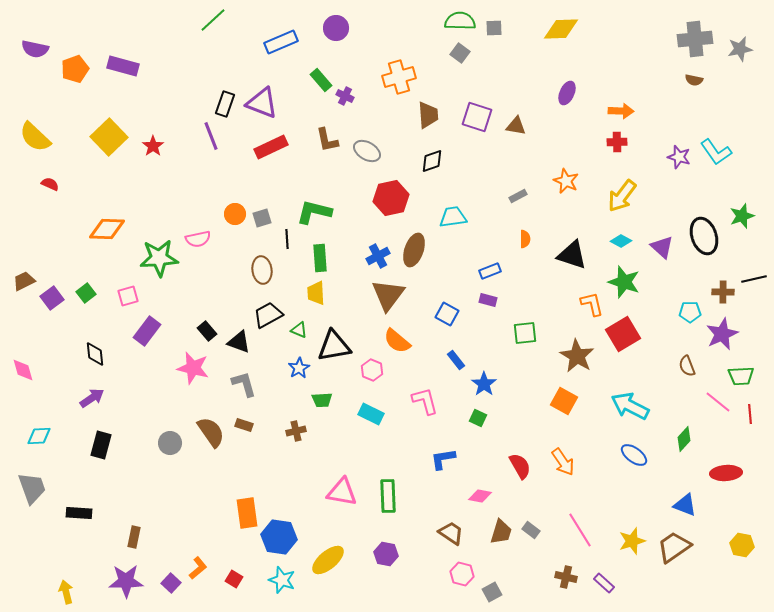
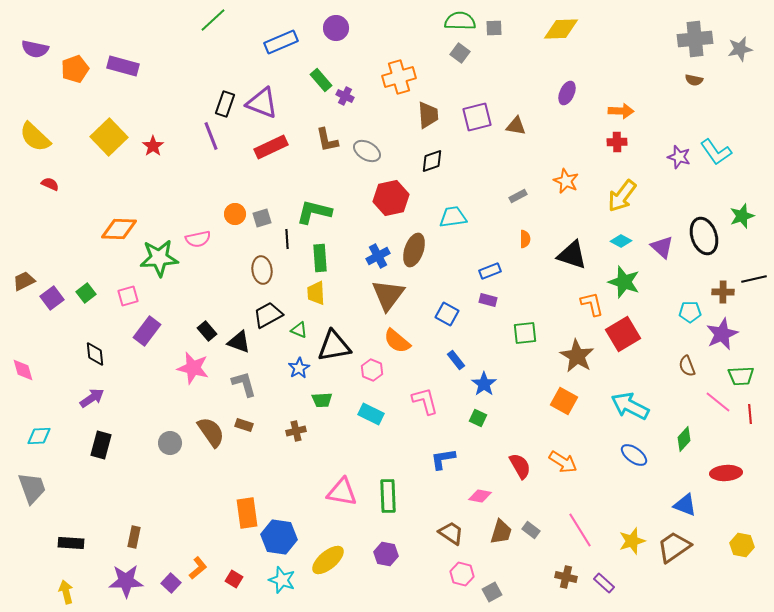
purple square at (477, 117): rotated 32 degrees counterclockwise
orange diamond at (107, 229): moved 12 px right
orange arrow at (563, 462): rotated 24 degrees counterclockwise
black rectangle at (79, 513): moved 8 px left, 30 px down
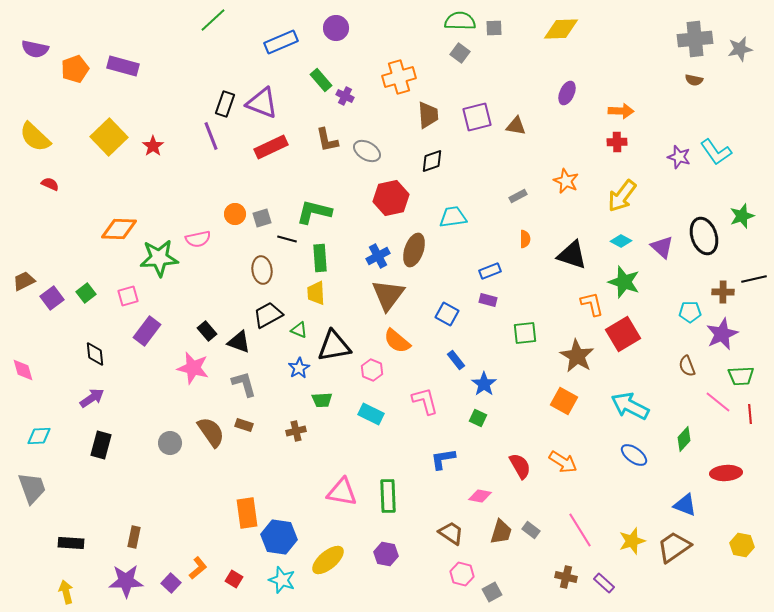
black line at (287, 239): rotated 72 degrees counterclockwise
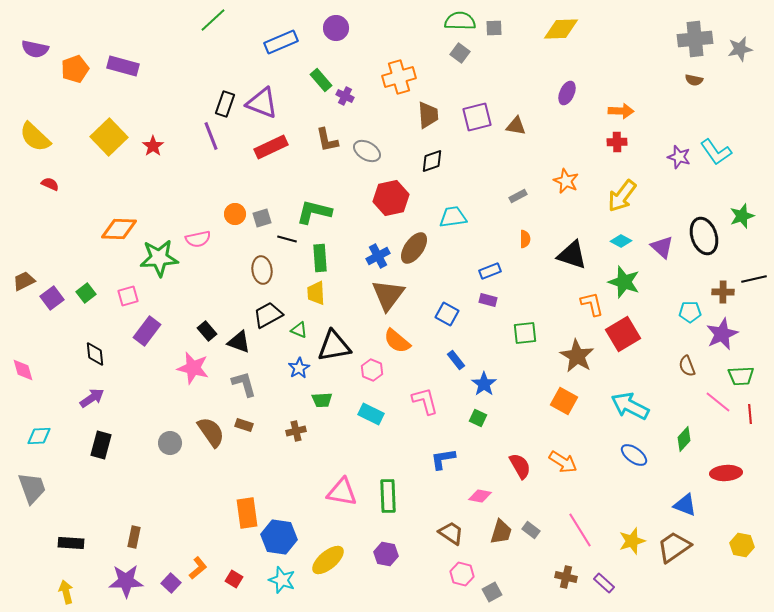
brown ellipse at (414, 250): moved 2 px up; rotated 16 degrees clockwise
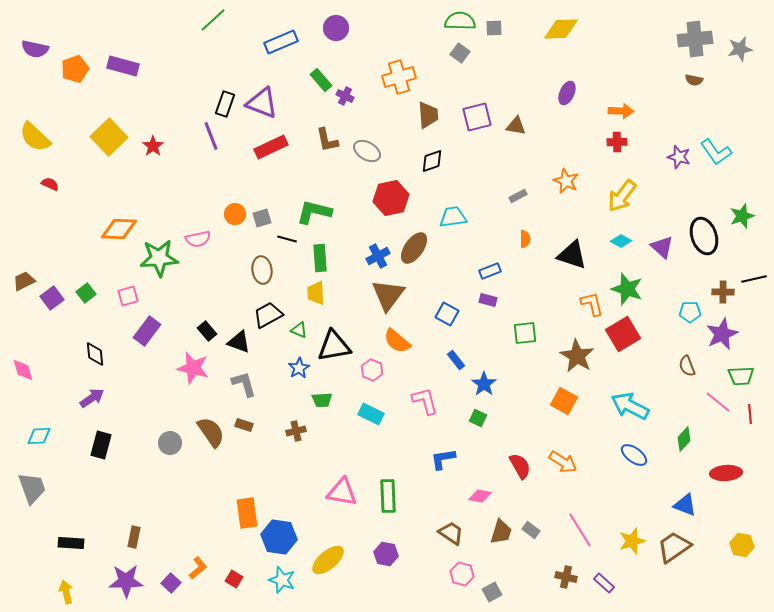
green star at (624, 282): moved 3 px right, 7 px down
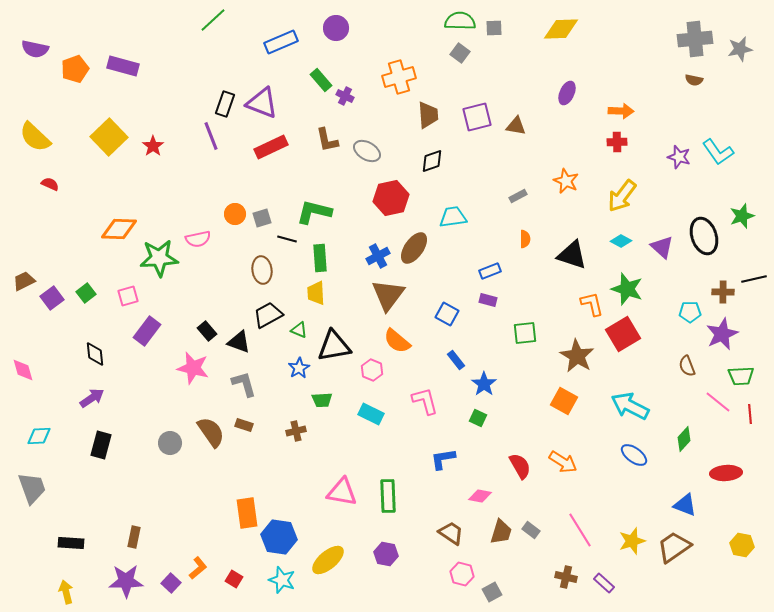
cyan L-shape at (716, 152): moved 2 px right
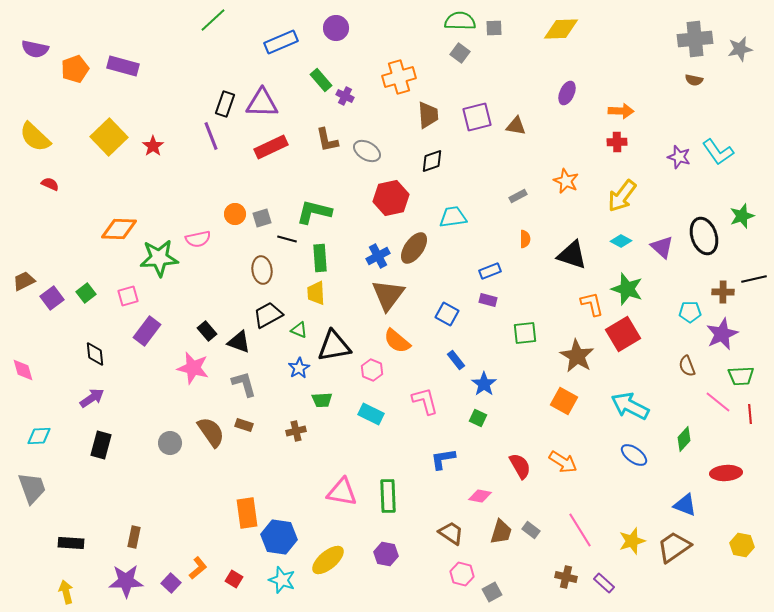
purple triangle at (262, 103): rotated 20 degrees counterclockwise
